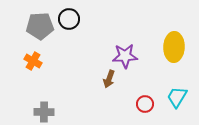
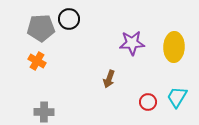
gray pentagon: moved 1 px right, 2 px down
purple star: moved 7 px right, 13 px up
orange cross: moved 4 px right
red circle: moved 3 px right, 2 px up
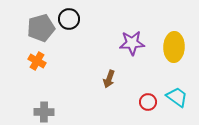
gray pentagon: rotated 12 degrees counterclockwise
cyan trapezoid: rotated 95 degrees clockwise
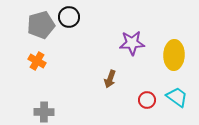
black circle: moved 2 px up
gray pentagon: moved 3 px up
yellow ellipse: moved 8 px down
brown arrow: moved 1 px right
red circle: moved 1 px left, 2 px up
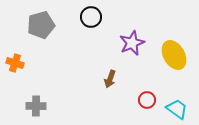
black circle: moved 22 px right
purple star: rotated 20 degrees counterclockwise
yellow ellipse: rotated 32 degrees counterclockwise
orange cross: moved 22 px left, 2 px down; rotated 12 degrees counterclockwise
cyan trapezoid: moved 12 px down
gray cross: moved 8 px left, 6 px up
